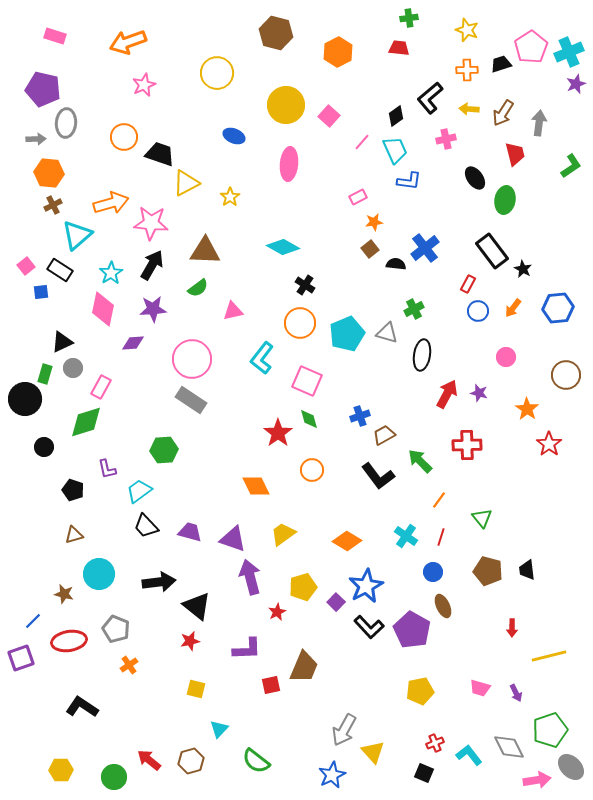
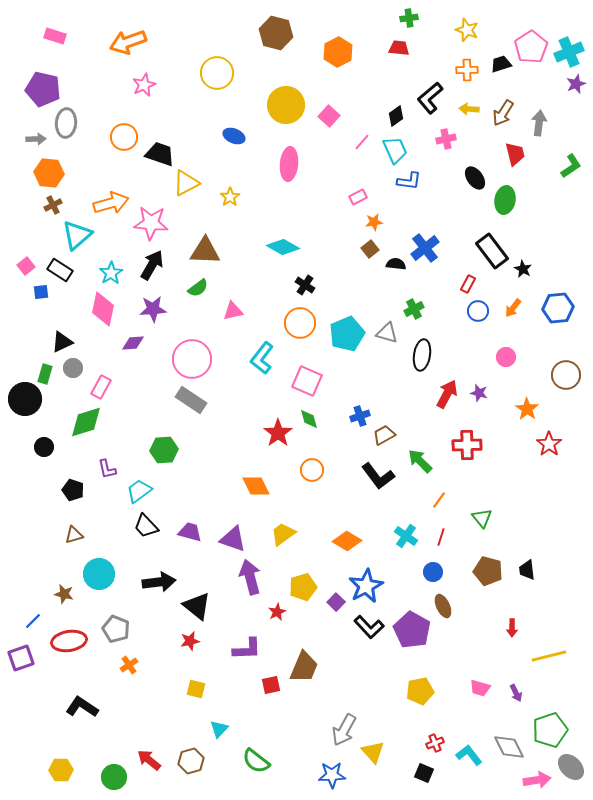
blue star at (332, 775): rotated 24 degrees clockwise
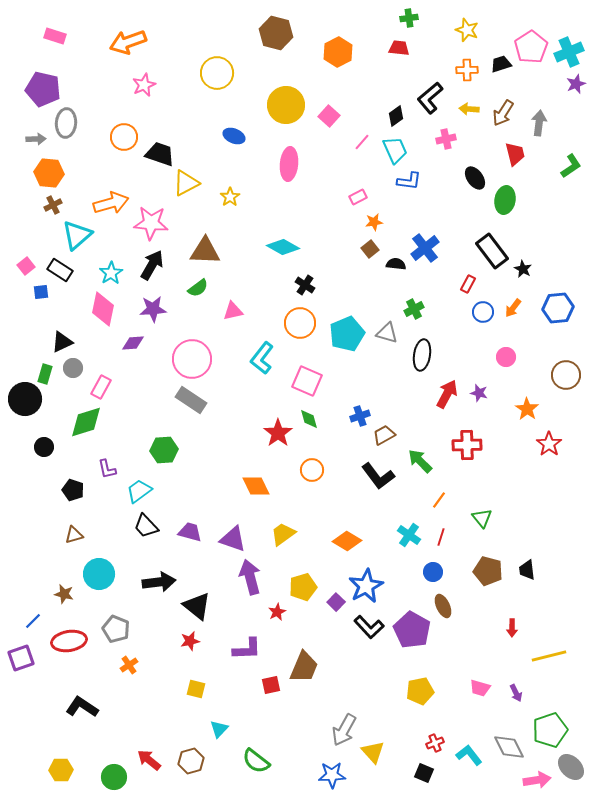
blue circle at (478, 311): moved 5 px right, 1 px down
cyan cross at (406, 536): moved 3 px right, 1 px up
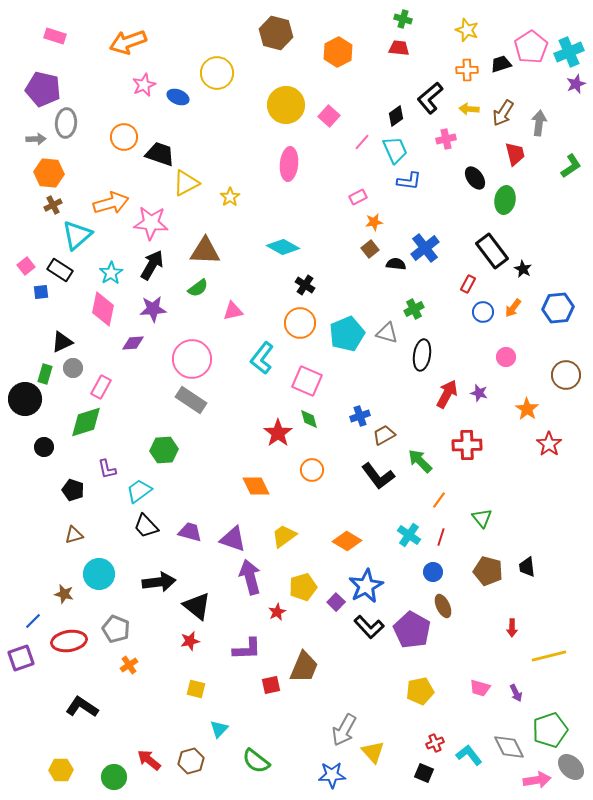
green cross at (409, 18): moved 6 px left, 1 px down; rotated 24 degrees clockwise
blue ellipse at (234, 136): moved 56 px left, 39 px up
yellow trapezoid at (283, 534): moved 1 px right, 2 px down
black trapezoid at (527, 570): moved 3 px up
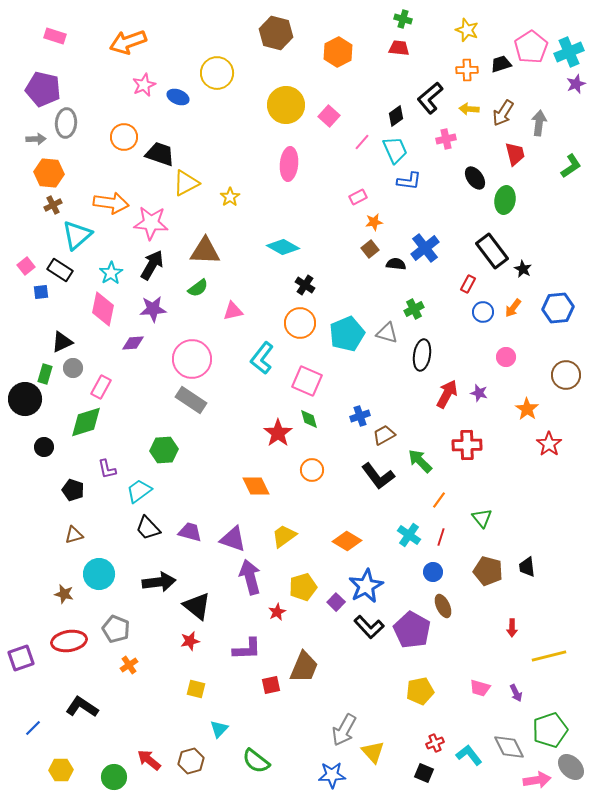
orange arrow at (111, 203): rotated 24 degrees clockwise
black trapezoid at (146, 526): moved 2 px right, 2 px down
blue line at (33, 621): moved 107 px down
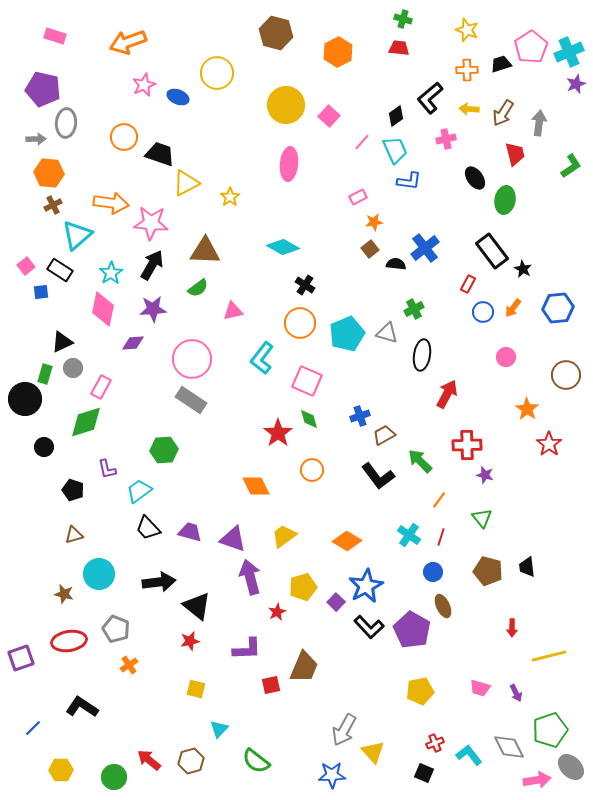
purple star at (479, 393): moved 6 px right, 82 px down
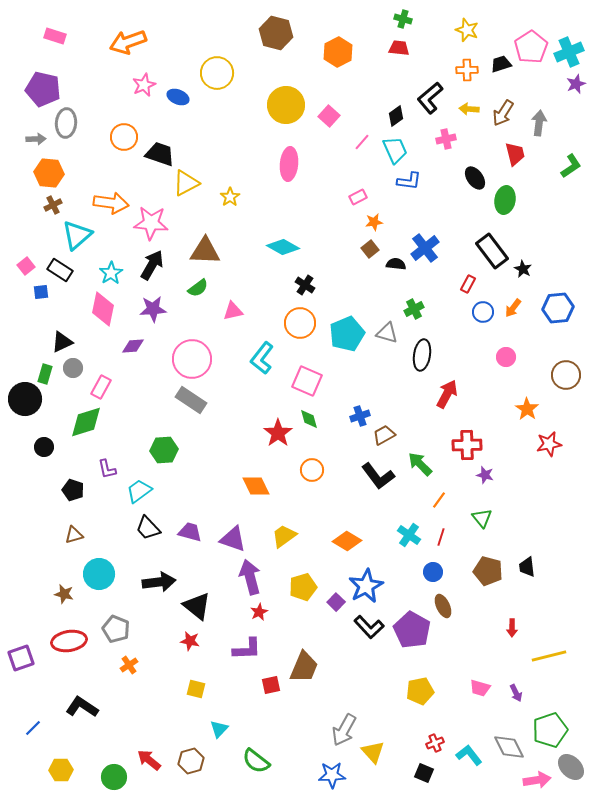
purple diamond at (133, 343): moved 3 px down
red star at (549, 444): rotated 25 degrees clockwise
green arrow at (420, 461): moved 3 px down
red star at (277, 612): moved 18 px left
red star at (190, 641): rotated 24 degrees clockwise
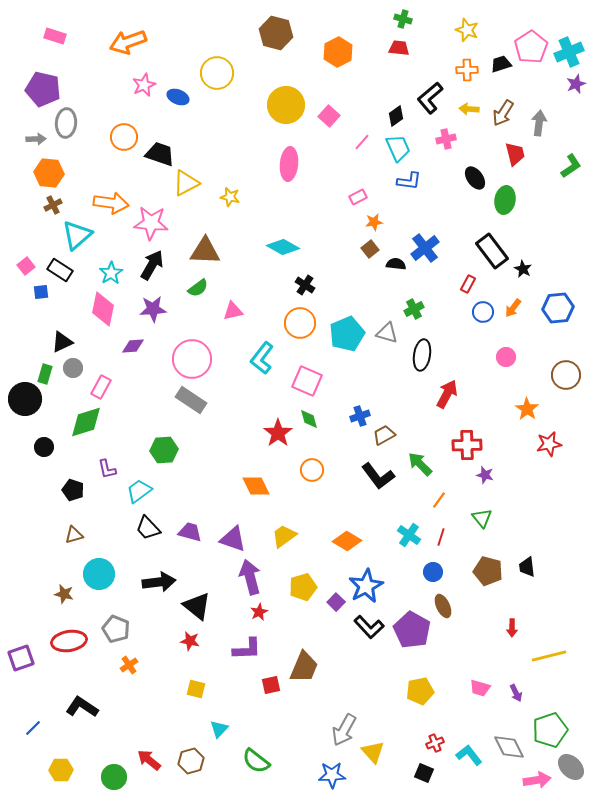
cyan trapezoid at (395, 150): moved 3 px right, 2 px up
yellow star at (230, 197): rotated 24 degrees counterclockwise
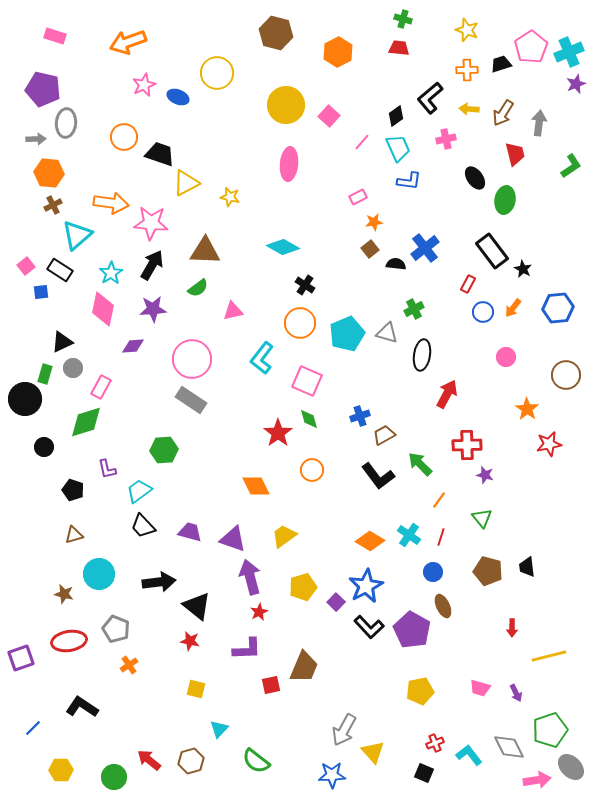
black trapezoid at (148, 528): moved 5 px left, 2 px up
orange diamond at (347, 541): moved 23 px right
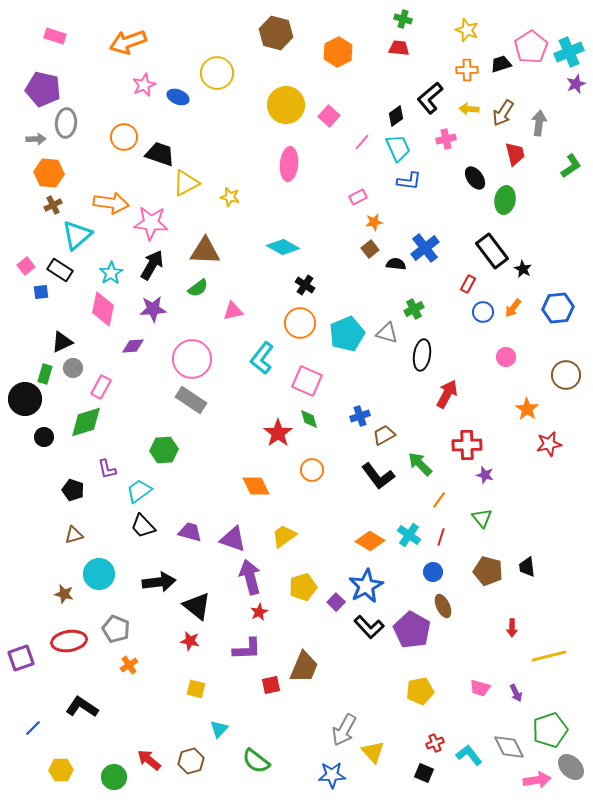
black circle at (44, 447): moved 10 px up
